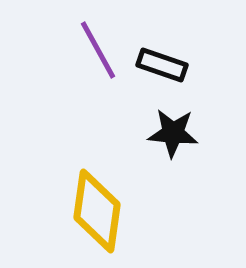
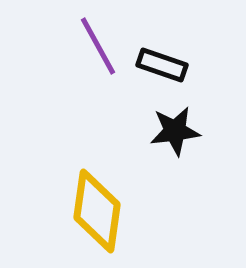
purple line: moved 4 px up
black star: moved 2 px right, 2 px up; rotated 12 degrees counterclockwise
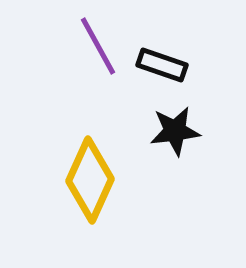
yellow diamond: moved 7 px left, 31 px up; rotated 16 degrees clockwise
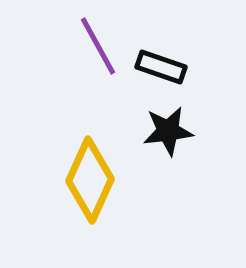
black rectangle: moved 1 px left, 2 px down
black star: moved 7 px left
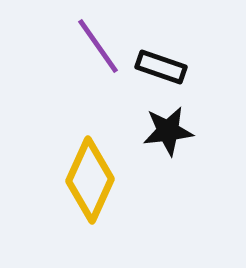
purple line: rotated 6 degrees counterclockwise
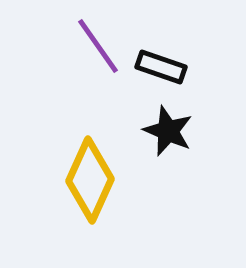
black star: rotated 30 degrees clockwise
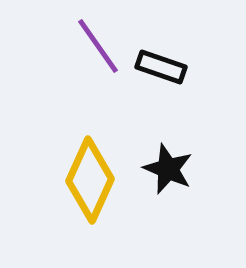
black star: moved 38 px down
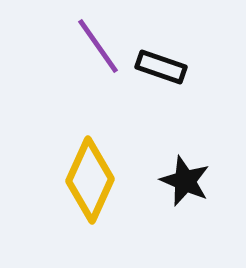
black star: moved 17 px right, 12 px down
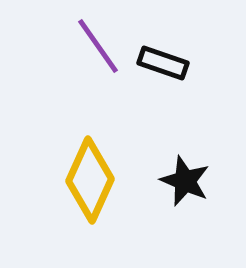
black rectangle: moved 2 px right, 4 px up
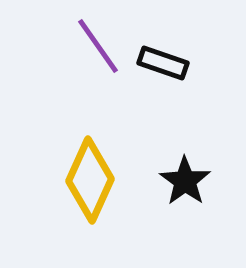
black star: rotated 12 degrees clockwise
